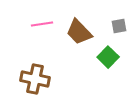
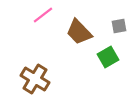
pink line: moved 1 px right, 9 px up; rotated 30 degrees counterclockwise
green square: rotated 15 degrees clockwise
brown cross: rotated 20 degrees clockwise
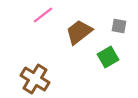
gray square: rotated 21 degrees clockwise
brown trapezoid: rotated 96 degrees clockwise
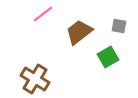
pink line: moved 1 px up
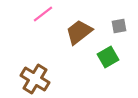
gray square: rotated 21 degrees counterclockwise
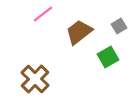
gray square: rotated 21 degrees counterclockwise
brown cross: rotated 12 degrees clockwise
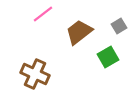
brown cross: moved 5 px up; rotated 20 degrees counterclockwise
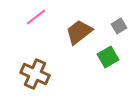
pink line: moved 7 px left, 3 px down
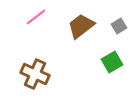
brown trapezoid: moved 2 px right, 6 px up
green square: moved 4 px right, 5 px down
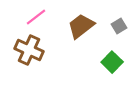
green square: rotated 15 degrees counterclockwise
brown cross: moved 6 px left, 24 px up
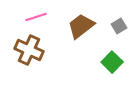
pink line: rotated 20 degrees clockwise
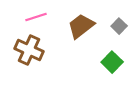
gray square: rotated 14 degrees counterclockwise
